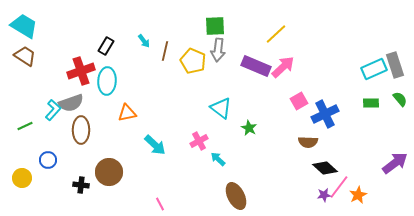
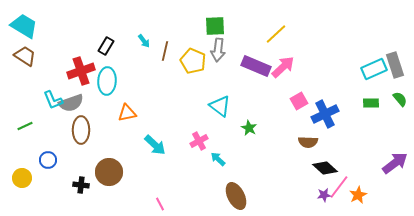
cyan triangle at (221, 108): moved 1 px left, 2 px up
cyan L-shape at (53, 110): moved 10 px up; rotated 115 degrees clockwise
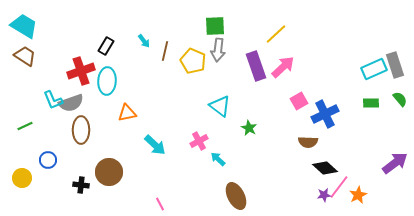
purple rectangle at (256, 66): rotated 48 degrees clockwise
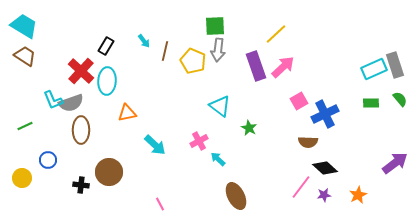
red cross at (81, 71): rotated 28 degrees counterclockwise
pink line at (339, 187): moved 38 px left
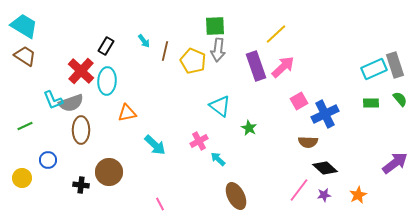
pink line at (301, 187): moved 2 px left, 3 px down
